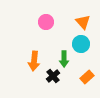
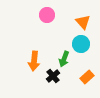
pink circle: moved 1 px right, 7 px up
green arrow: rotated 21 degrees clockwise
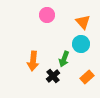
orange arrow: moved 1 px left
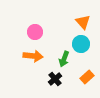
pink circle: moved 12 px left, 17 px down
orange arrow: moved 5 px up; rotated 90 degrees counterclockwise
black cross: moved 2 px right, 3 px down
